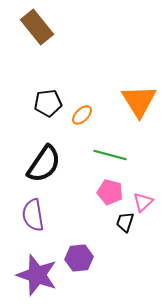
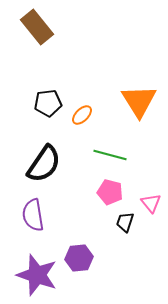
pink triangle: moved 8 px right, 1 px down; rotated 25 degrees counterclockwise
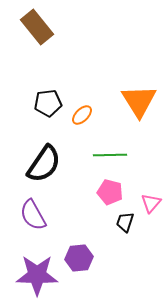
green line: rotated 16 degrees counterclockwise
pink triangle: rotated 20 degrees clockwise
purple semicircle: rotated 20 degrees counterclockwise
purple star: rotated 18 degrees counterclockwise
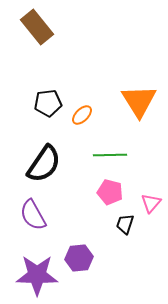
black trapezoid: moved 2 px down
